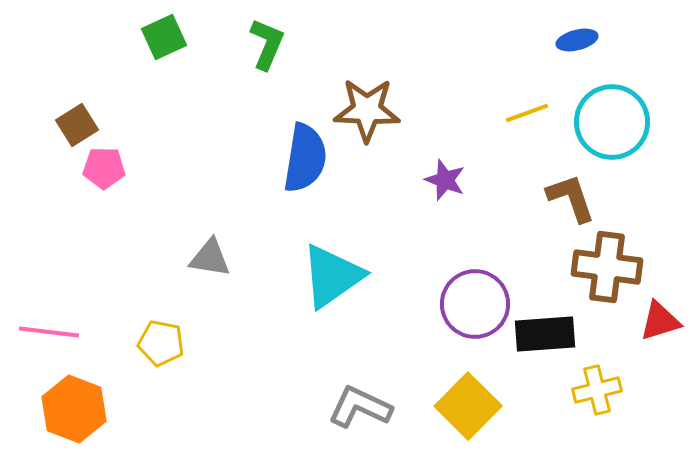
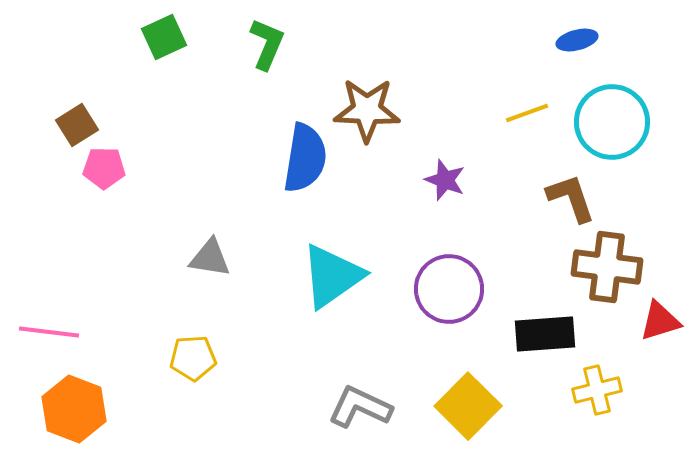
purple circle: moved 26 px left, 15 px up
yellow pentagon: moved 32 px right, 15 px down; rotated 15 degrees counterclockwise
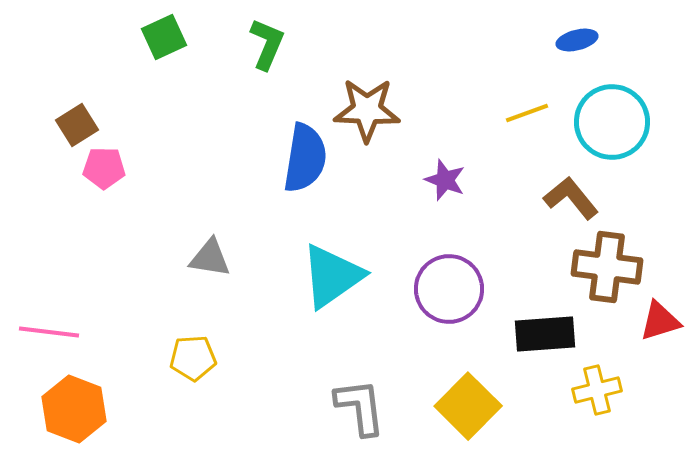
brown L-shape: rotated 20 degrees counterclockwise
gray L-shape: rotated 58 degrees clockwise
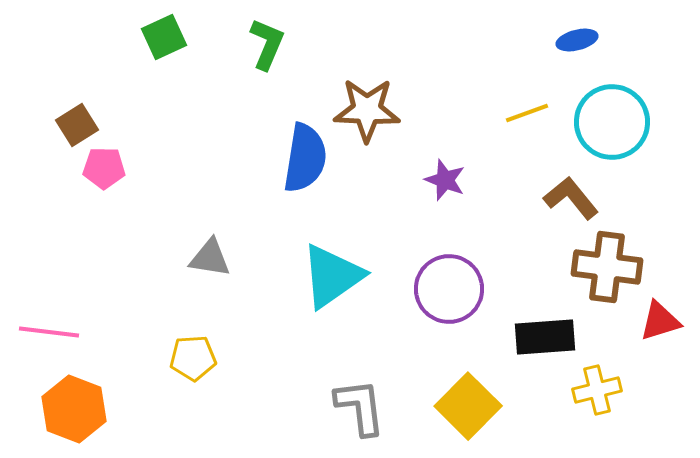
black rectangle: moved 3 px down
